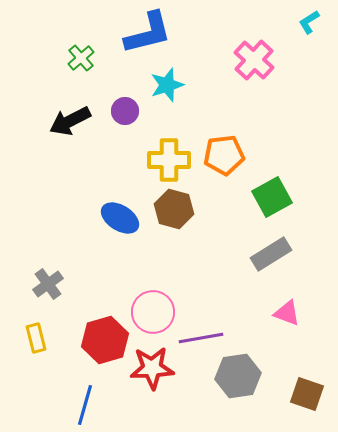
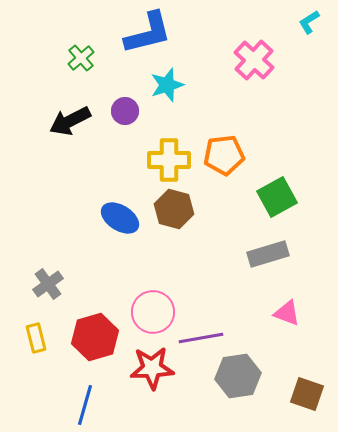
green square: moved 5 px right
gray rectangle: moved 3 px left; rotated 15 degrees clockwise
red hexagon: moved 10 px left, 3 px up
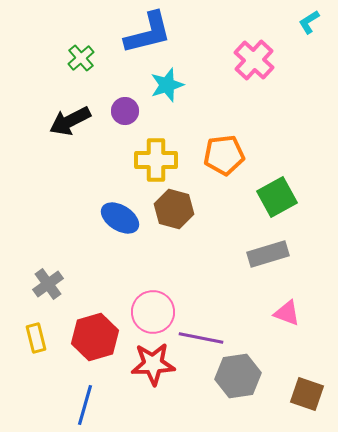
yellow cross: moved 13 px left
purple line: rotated 21 degrees clockwise
red star: moved 1 px right, 4 px up
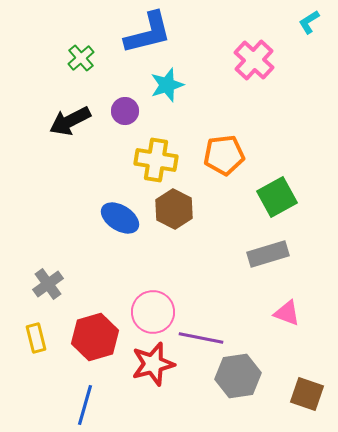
yellow cross: rotated 9 degrees clockwise
brown hexagon: rotated 12 degrees clockwise
red star: rotated 12 degrees counterclockwise
